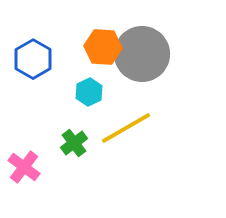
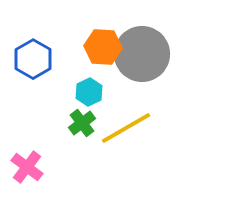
green cross: moved 8 px right, 20 px up
pink cross: moved 3 px right
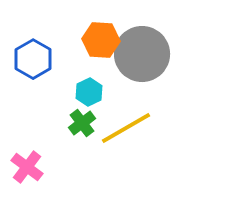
orange hexagon: moved 2 px left, 7 px up
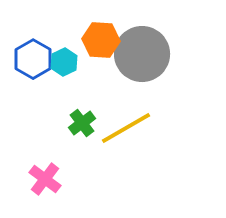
cyan hexagon: moved 25 px left, 30 px up
pink cross: moved 18 px right, 12 px down
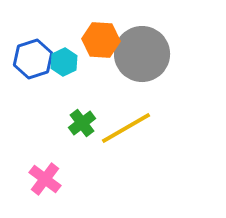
blue hexagon: rotated 12 degrees clockwise
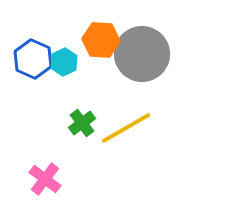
blue hexagon: rotated 18 degrees counterclockwise
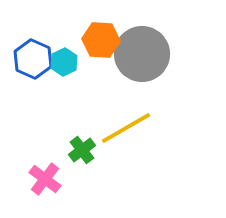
green cross: moved 27 px down
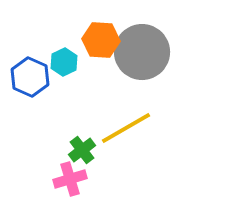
gray circle: moved 2 px up
blue hexagon: moved 3 px left, 18 px down
pink cross: moved 25 px right; rotated 36 degrees clockwise
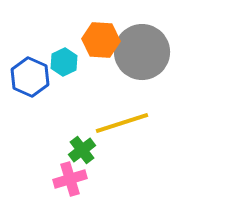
yellow line: moved 4 px left, 5 px up; rotated 12 degrees clockwise
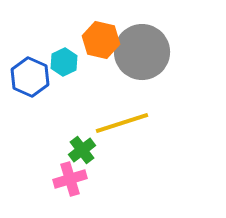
orange hexagon: rotated 9 degrees clockwise
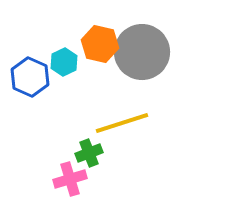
orange hexagon: moved 1 px left, 4 px down
green cross: moved 7 px right, 3 px down; rotated 16 degrees clockwise
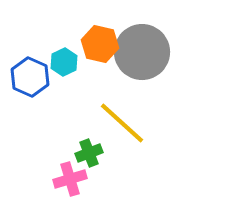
yellow line: rotated 60 degrees clockwise
